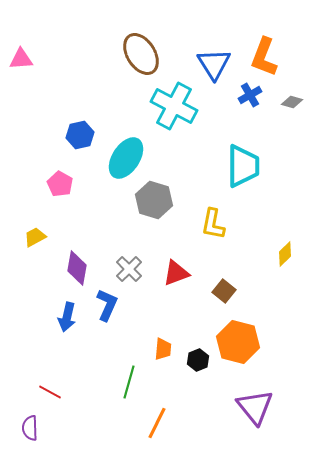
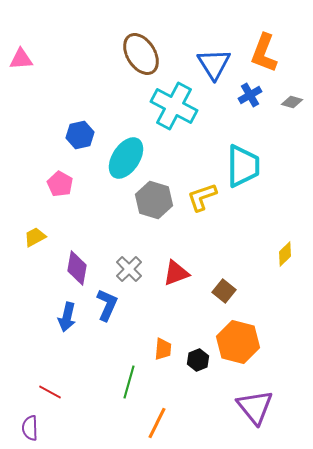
orange L-shape: moved 4 px up
yellow L-shape: moved 11 px left, 27 px up; rotated 60 degrees clockwise
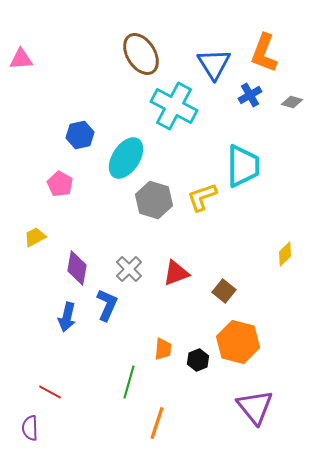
orange line: rotated 8 degrees counterclockwise
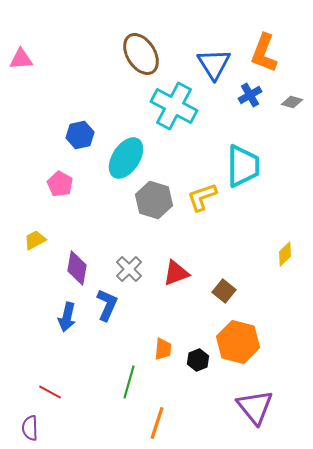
yellow trapezoid: moved 3 px down
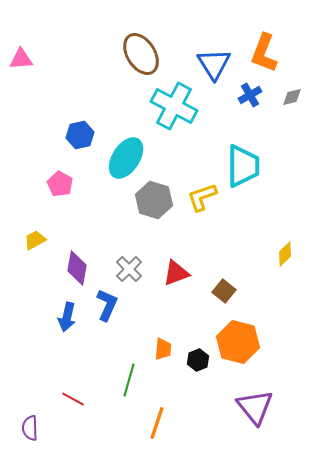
gray diamond: moved 5 px up; rotated 30 degrees counterclockwise
green line: moved 2 px up
red line: moved 23 px right, 7 px down
